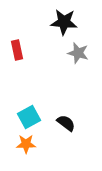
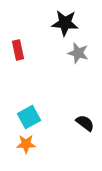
black star: moved 1 px right, 1 px down
red rectangle: moved 1 px right
black semicircle: moved 19 px right
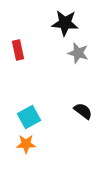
black semicircle: moved 2 px left, 12 px up
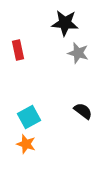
orange star: rotated 18 degrees clockwise
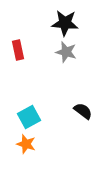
gray star: moved 12 px left, 1 px up
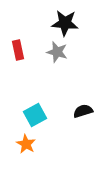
gray star: moved 9 px left
black semicircle: rotated 54 degrees counterclockwise
cyan square: moved 6 px right, 2 px up
orange star: rotated 12 degrees clockwise
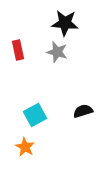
orange star: moved 1 px left, 3 px down
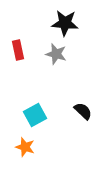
gray star: moved 1 px left, 2 px down
black semicircle: rotated 60 degrees clockwise
orange star: rotated 12 degrees counterclockwise
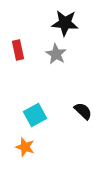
gray star: rotated 15 degrees clockwise
